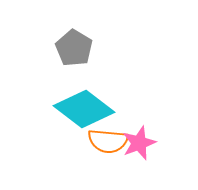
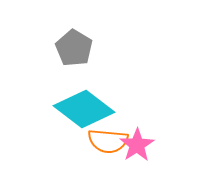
pink star: moved 2 px left, 2 px down; rotated 12 degrees counterclockwise
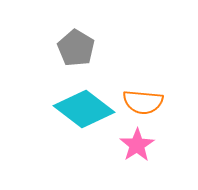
gray pentagon: moved 2 px right
orange semicircle: moved 35 px right, 39 px up
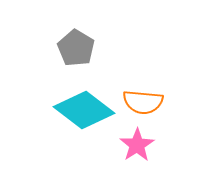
cyan diamond: moved 1 px down
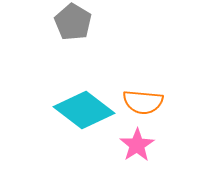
gray pentagon: moved 3 px left, 26 px up
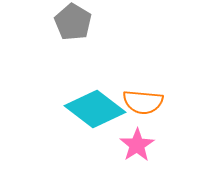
cyan diamond: moved 11 px right, 1 px up
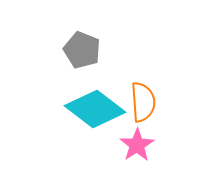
gray pentagon: moved 9 px right, 28 px down; rotated 9 degrees counterclockwise
orange semicircle: rotated 99 degrees counterclockwise
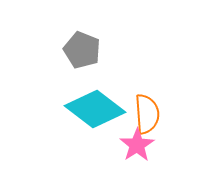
orange semicircle: moved 4 px right, 12 px down
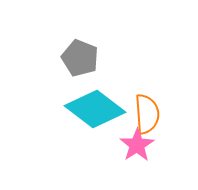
gray pentagon: moved 2 px left, 8 px down
